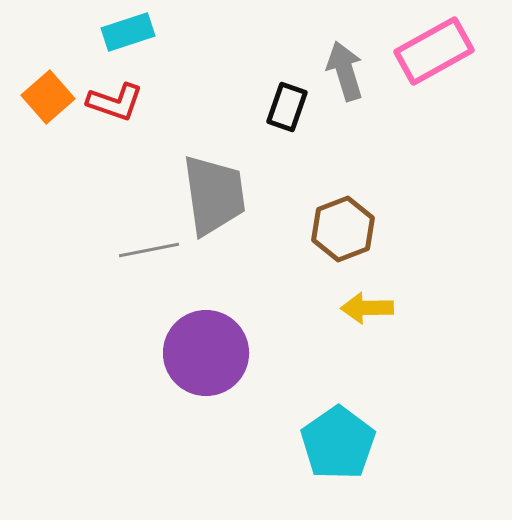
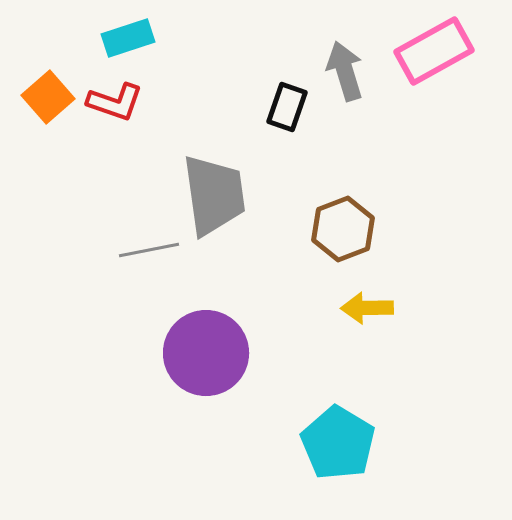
cyan rectangle: moved 6 px down
cyan pentagon: rotated 6 degrees counterclockwise
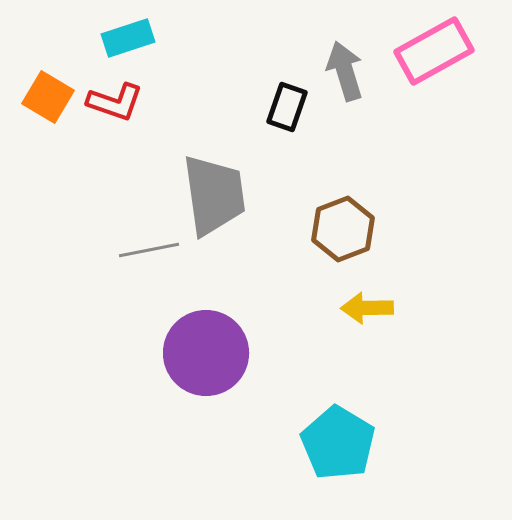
orange square: rotated 18 degrees counterclockwise
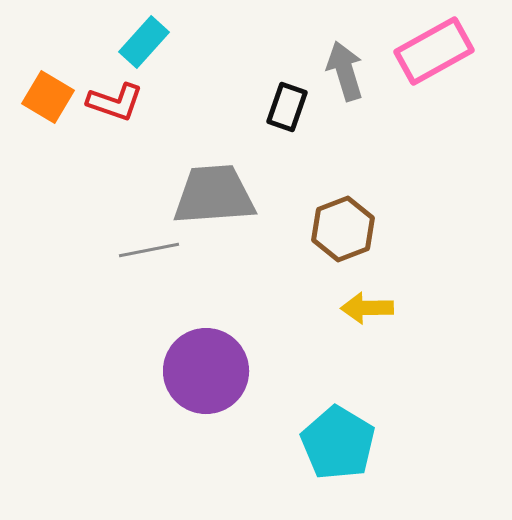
cyan rectangle: moved 16 px right, 4 px down; rotated 30 degrees counterclockwise
gray trapezoid: rotated 86 degrees counterclockwise
purple circle: moved 18 px down
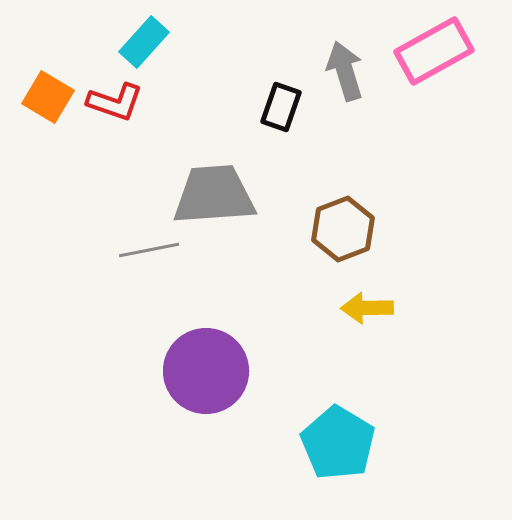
black rectangle: moved 6 px left
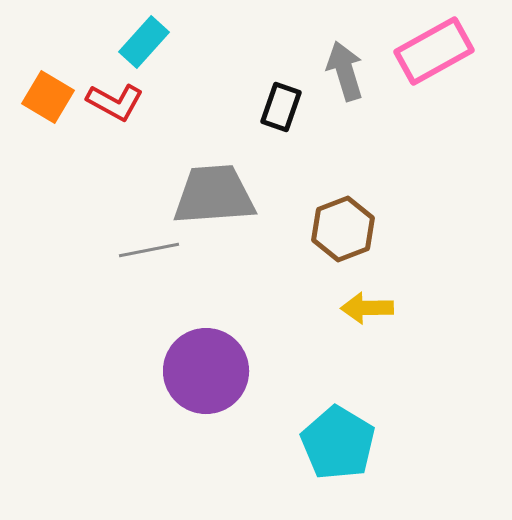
red L-shape: rotated 10 degrees clockwise
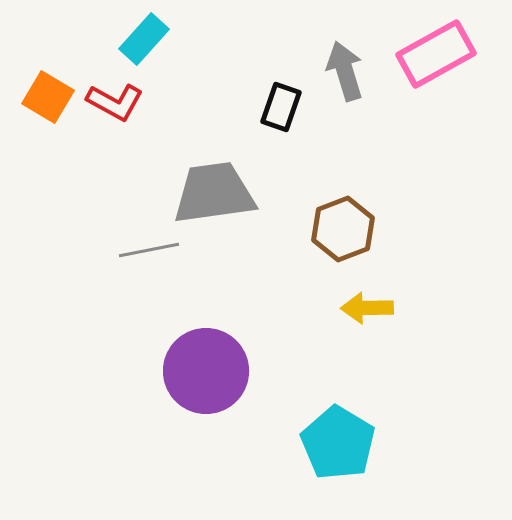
cyan rectangle: moved 3 px up
pink rectangle: moved 2 px right, 3 px down
gray trapezoid: moved 2 px up; rotated 4 degrees counterclockwise
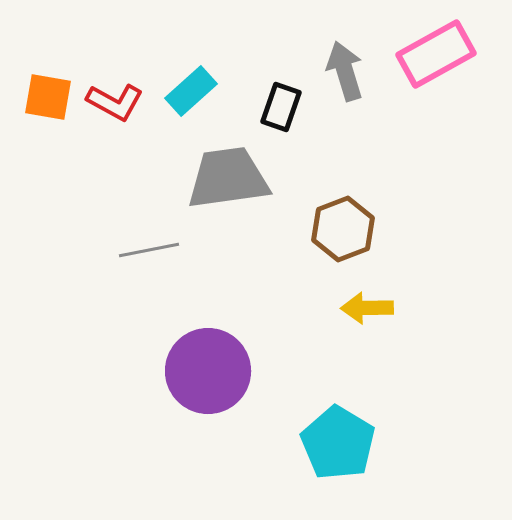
cyan rectangle: moved 47 px right, 52 px down; rotated 6 degrees clockwise
orange square: rotated 21 degrees counterclockwise
gray trapezoid: moved 14 px right, 15 px up
purple circle: moved 2 px right
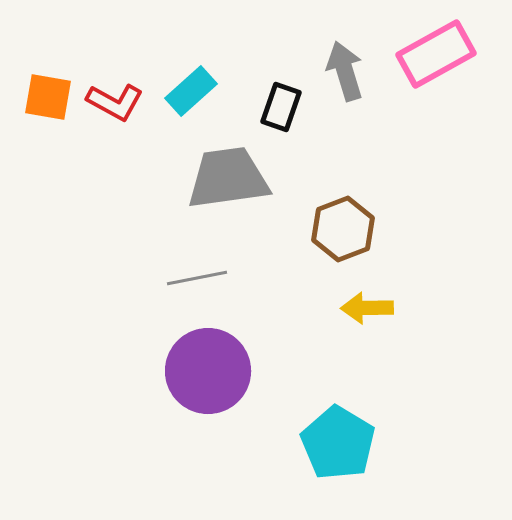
gray line: moved 48 px right, 28 px down
